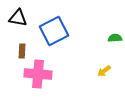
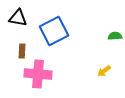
green semicircle: moved 2 px up
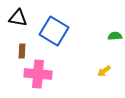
blue square: rotated 32 degrees counterclockwise
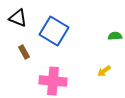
black triangle: rotated 12 degrees clockwise
brown rectangle: moved 2 px right, 1 px down; rotated 32 degrees counterclockwise
pink cross: moved 15 px right, 7 px down
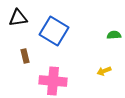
black triangle: rotated 30 degrees counterclockwise
green semicircle: moved 1 px left, 1 px up
brown rectangle: moved 1 px right, 4 px down; rotated 16 degrees clockwise
yellow arrow: rotated 16 degrees clockwise
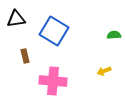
black triangle: moved 2 px left, 1 px down
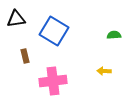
yellow arrow: rotated 24 degrees clockwise
pink cross: rotated 12 degrees counterclockwise
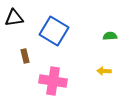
black triangle: moved 2 px left, 1 px up
green semicircle: moved 4 px left, 1 px down
pink cross: rotated 16 degrees clockwise
